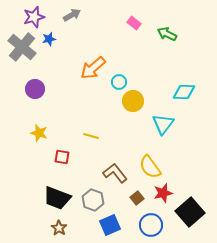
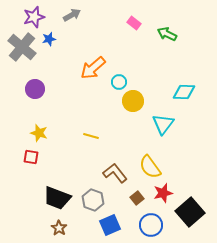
red square: moved 31 px left
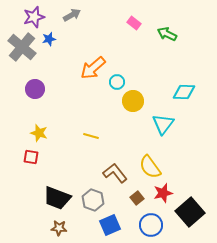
cyan circle: moved 2 px left
brown star: rotated 28 degrees counterclockwise
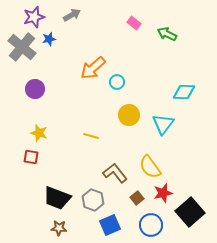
yellow circle: moved 4 px left, 14 px down
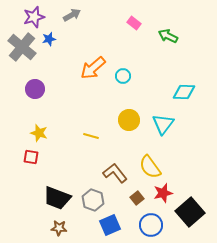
green arrow: moved 1 px right, 2 px down
cyan circle: moved 6 px right, 6 px up
yellow circle: moved 5 px down
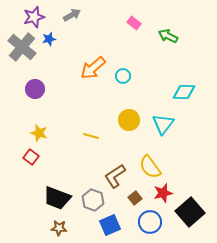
red square: rotated 28 degrees clockwise
brown L-shape: moved 3 px down; rotated 85 degrees counterclockwise
brown square: moved 2 px left
blue circle: moved 1 px left, 3 px up
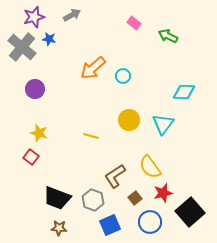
blue star: rotated 24 degrees clockwise
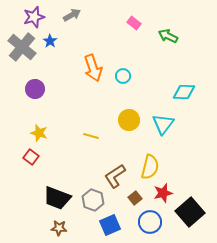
blue star: moved 1 px right, 2 px down; rotated 24 degrees clockwise
orange arrow: rotated 68 degrees counterclockwise
yellow semicircle: rotated 130 degrees counterclockwise
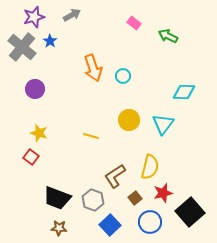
blue square: rotated 20 degrees counterclockwise
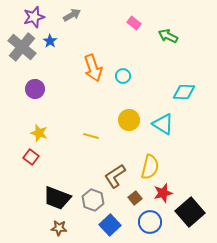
cyan triangle: rotated 35 degrees counterclockwise
